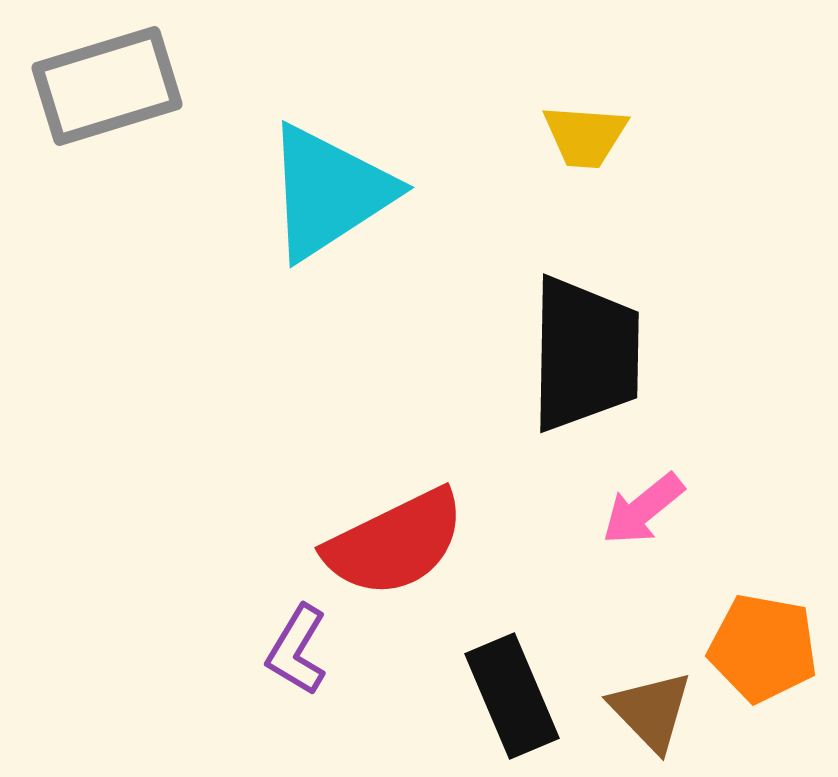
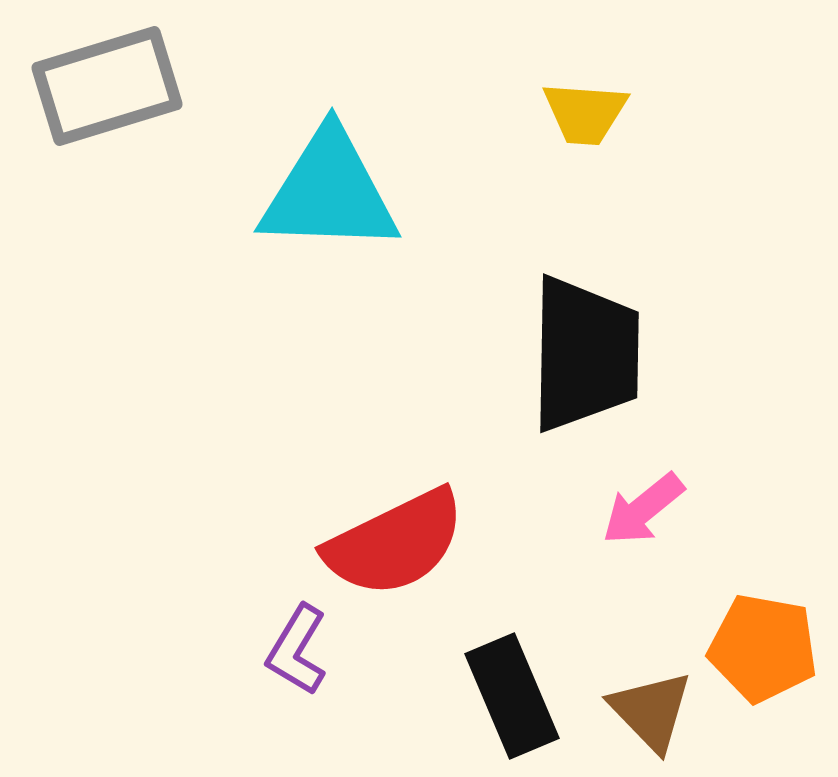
yellow trapezoid: moved 23 px up
cyan triangle: rotated 35 degrees clockwise
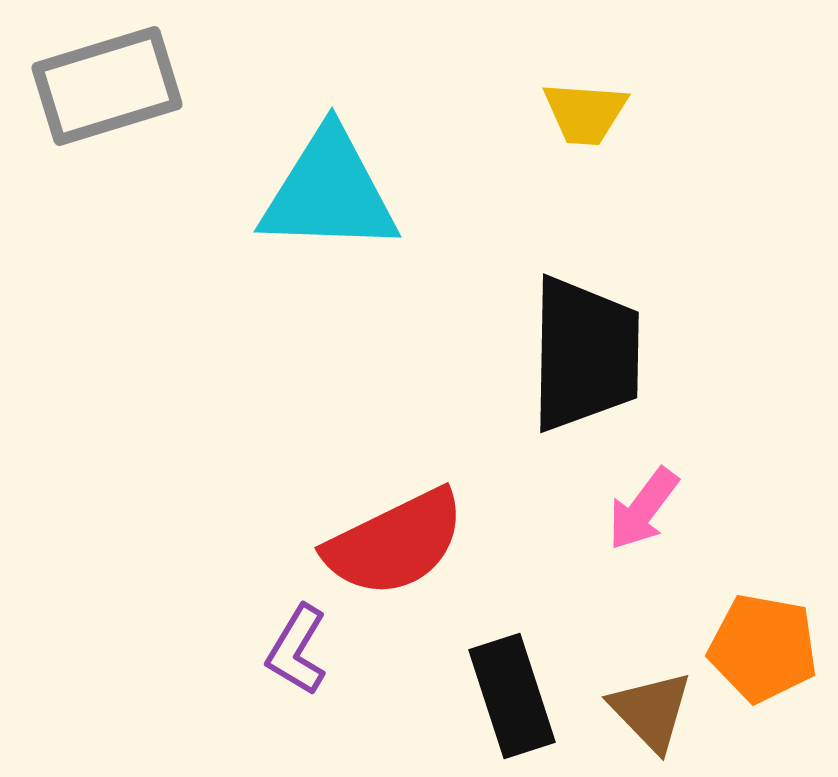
pink arrow: rotated 14 degrees counterclockwise
black rectangle: rotated 5 degrees clockwise
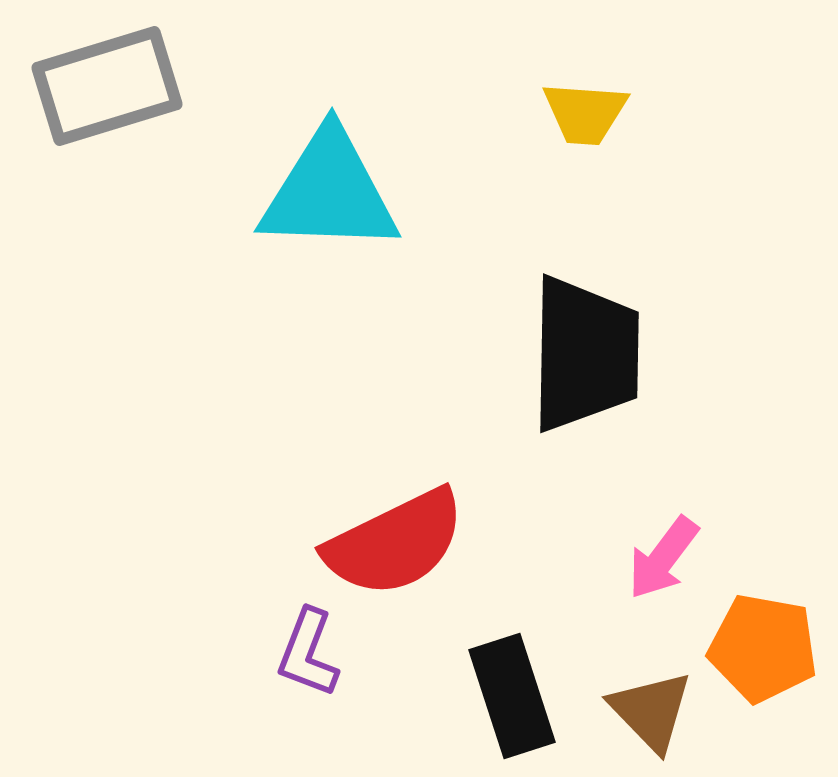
pink arrow: moved 20 px right, 49 px down
purple L-shape: moved 11 px right, 3 px down; rotated 10 degrees counterclockwise
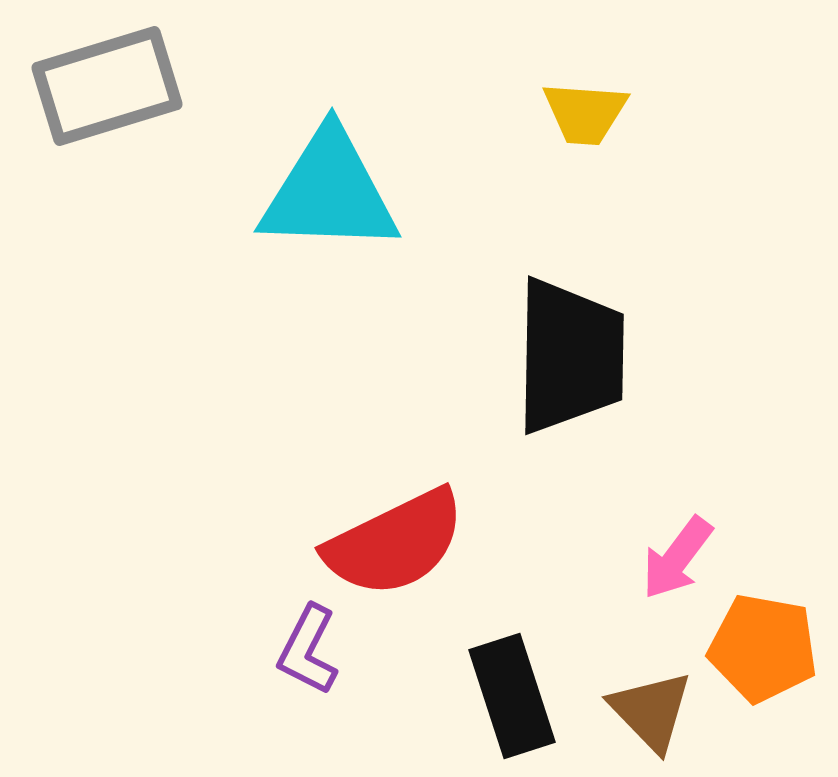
black trapezoid: moved 15 px left, 2 px down
pink arrow: moved 14 px right
purple L-shape: moved 3 px up; rotated 6 degrees clockwise
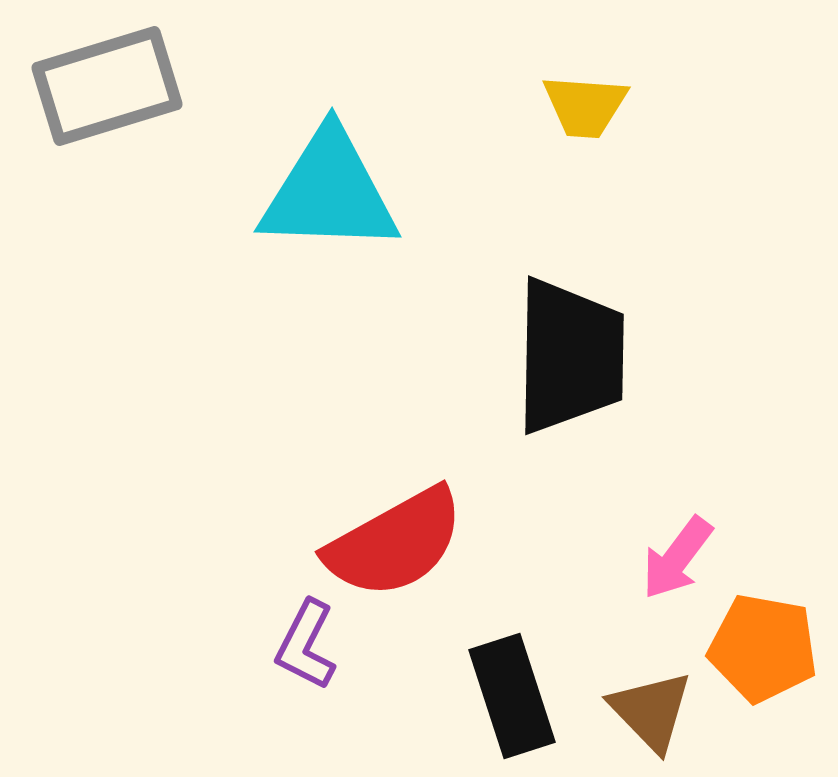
yellow trapezoid: moved 7 px up
red semicircle: rotated 3 degrees counterclockwise
purple L-shape: moved 2 px left, 5 px up
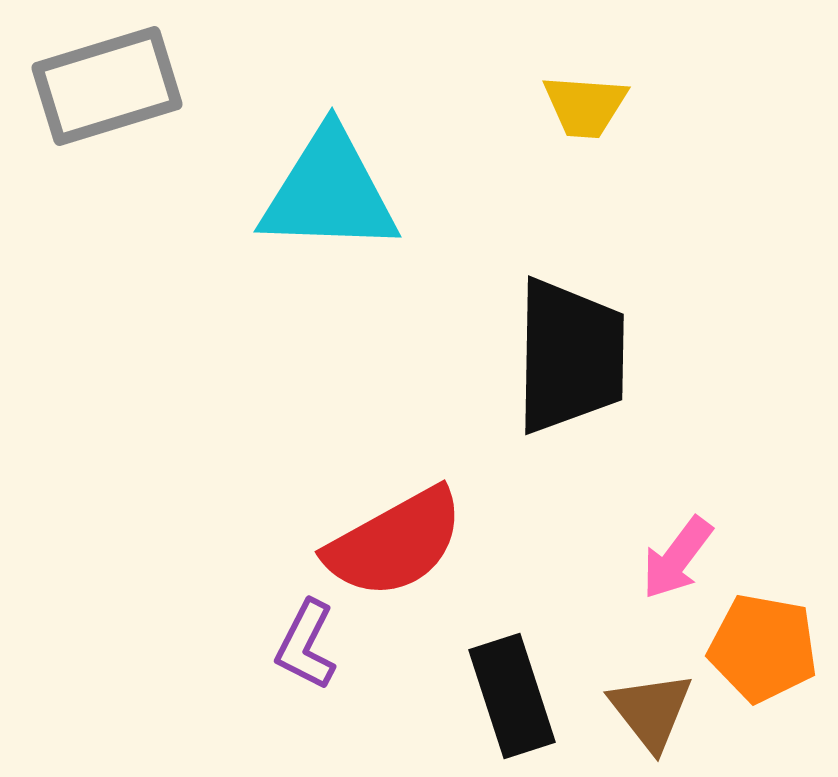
brown triangle: rotated 6 degrees clockwise
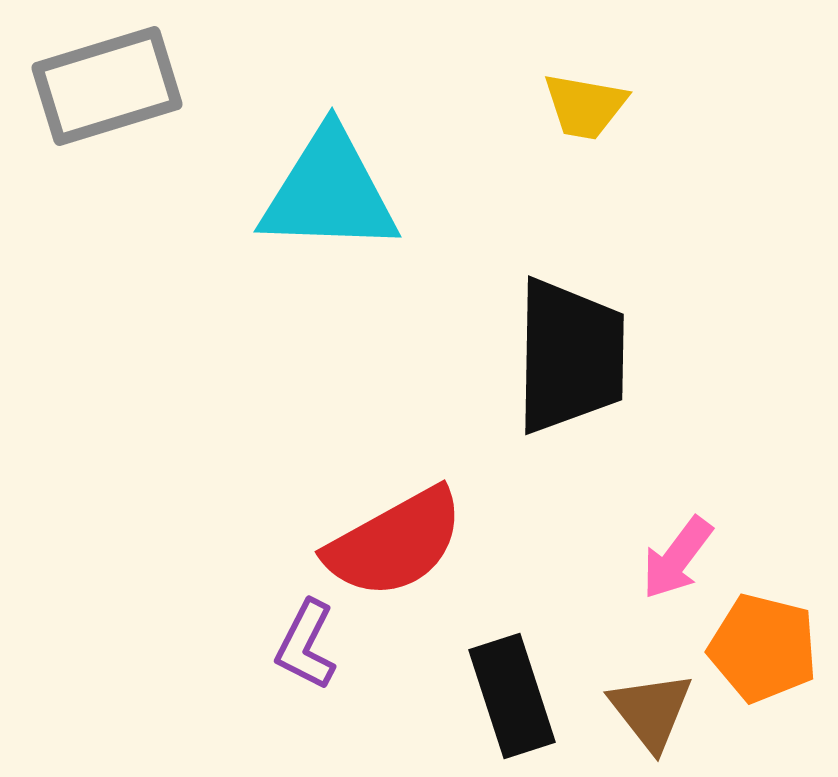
yellow trapezoid: rotated 6 degrees clockwise
orange pentagon: rotated 4 degrees clockwise
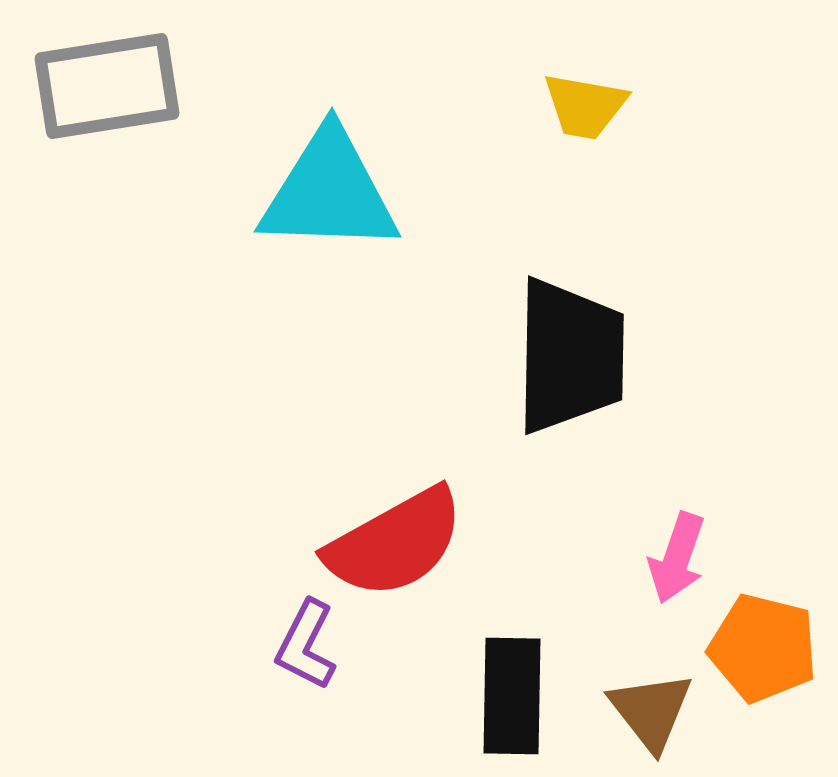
gray rectangle: rotated 8 degrees clockwise
pink arrow: rotated 18 degrees counterclockwise
black rectangle: rotated 19 degrees clockwise
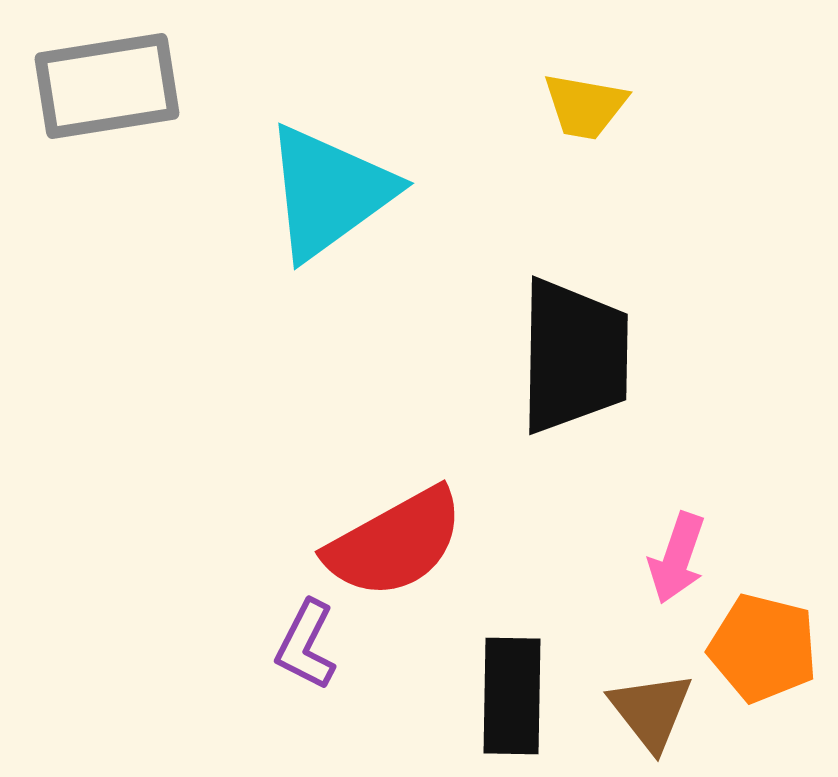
cyan triangle: rotated 38 degrees counterclockwise
black trapezoid: moved 4 px right
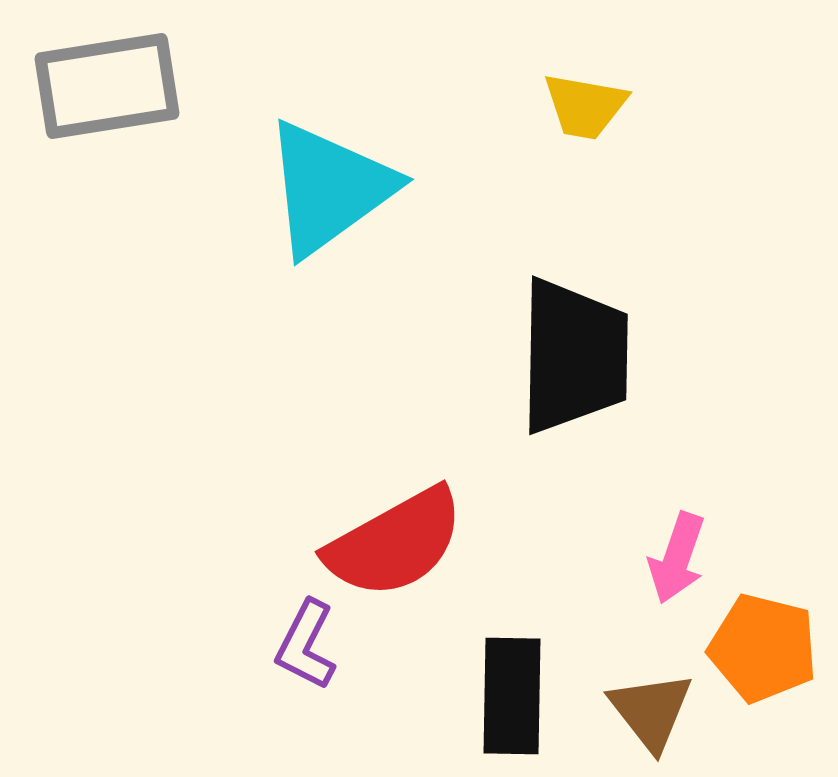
cyan triangle: moved 4 px up
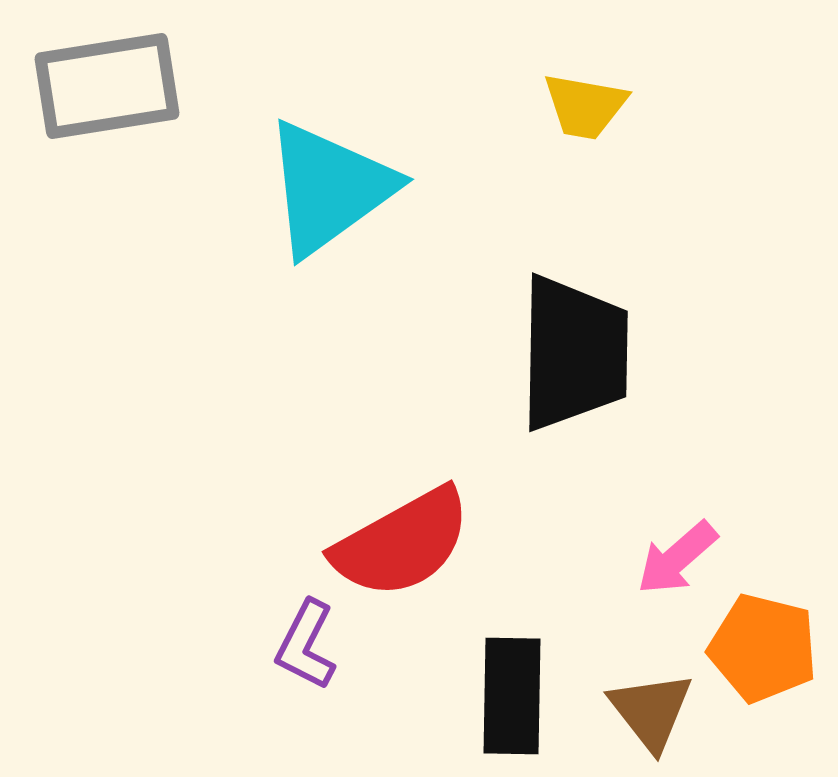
black trapezoid: moved 3 px up
red semicircle: moved 7 px right
pink arrow: rotated 30 degrees clockwise
